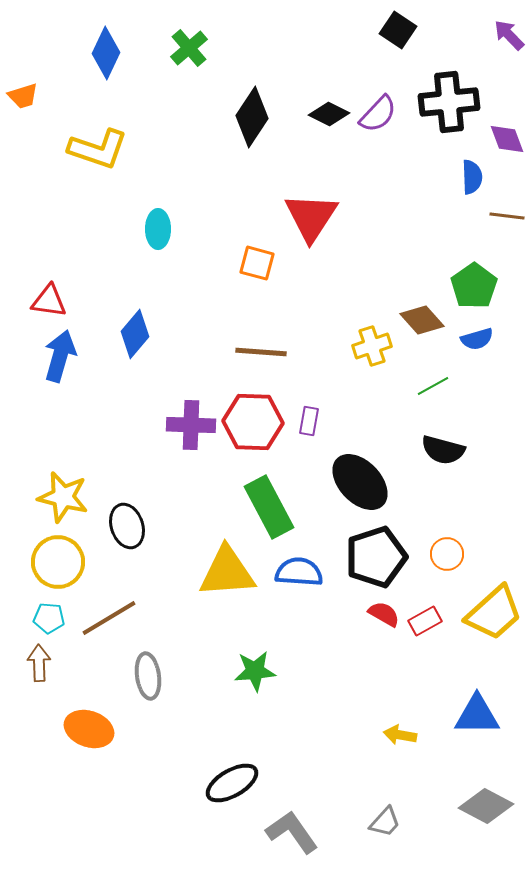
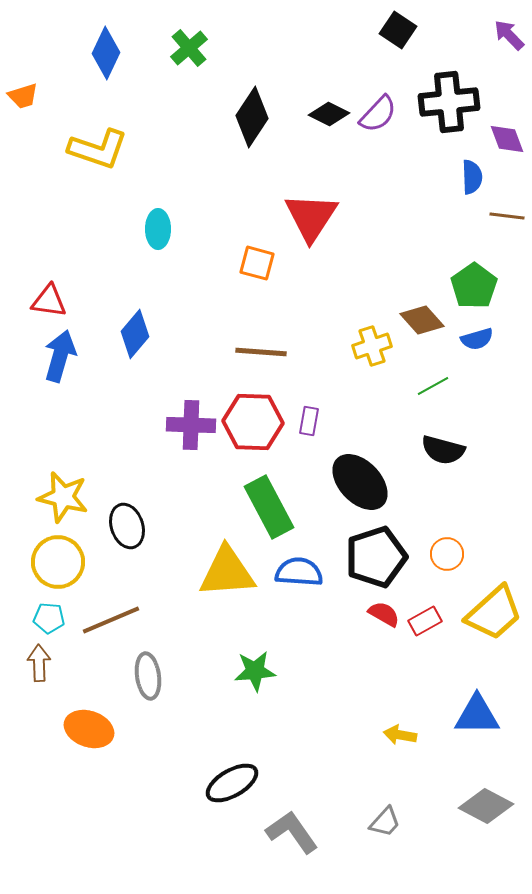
brown line at (109, 618): moved 2 px right, 2 px down; rotated 8 degrees clockwise
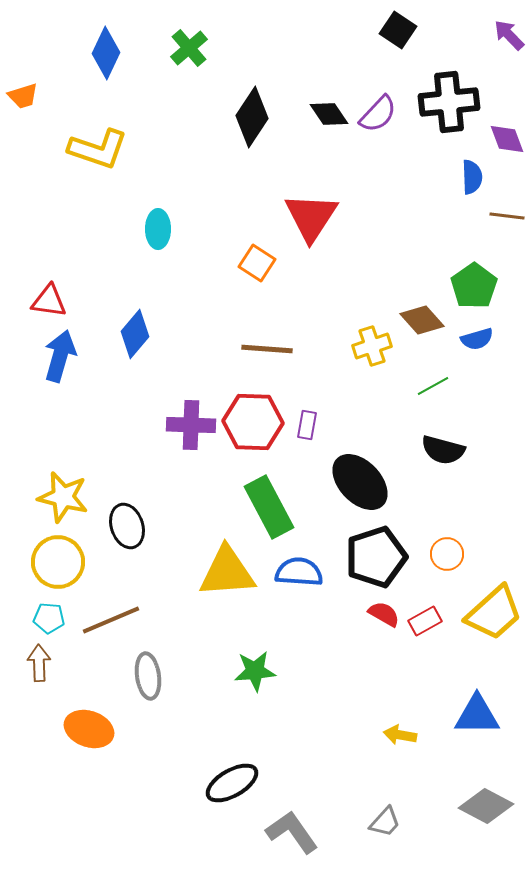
black diamond at (329, 114): rotated 30 degrees clockwise
orange square at (257, 263): rotated 18 degrees clockwise
brown line at (261, 352): moved 6 px right, 3 px up
purple rectangle at (309, 421): moved 2 px left, 4 px down
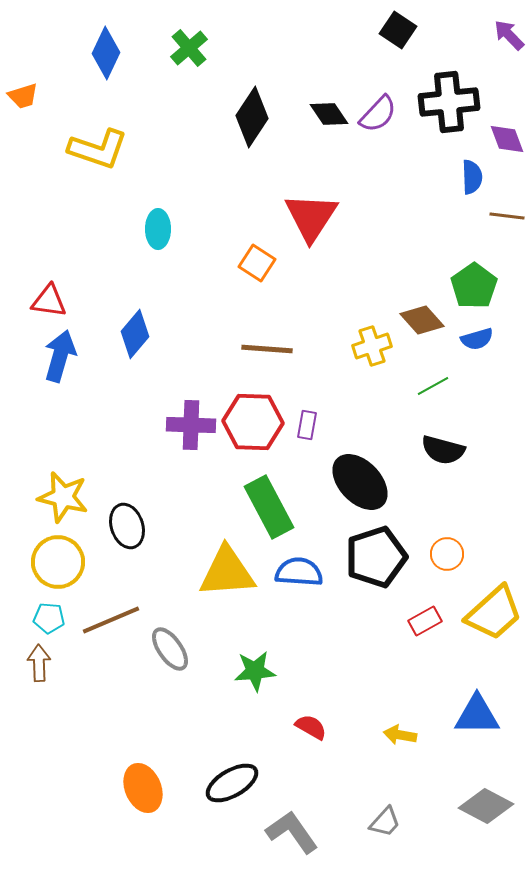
red semicircle at (384, 614): moved 73 px left, 113 px down
gray ellipse at (148, 676): moved 22 px right, 27 px up; rotated 27 degrees counterclockwise
orange ellipse at (89, 729): moved 54 px right, 59 px down; rotated 48 degrees clockwise
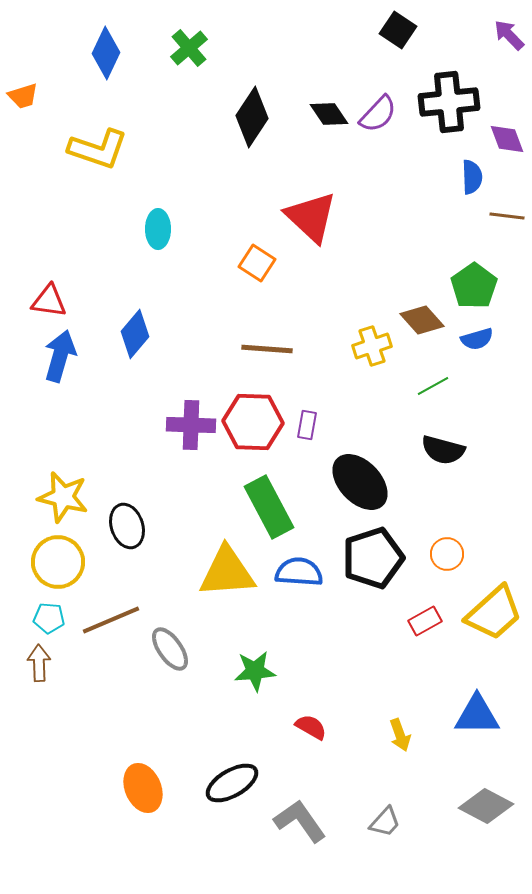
red triangle at (311, 217): rotated 20 degrees counterclockwise
black pentagon at (376, 557): moved 3 px left, 1 px down
yellow arrow at (400, 735): rotated 120 degrees counterclockwise
gray L-shape at (292, 832): moved 8 px right, 11 px up
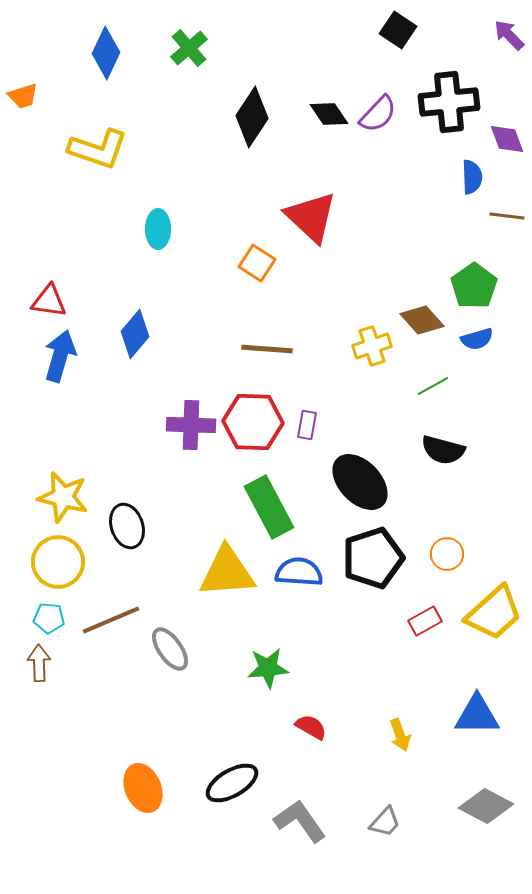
green star at (255, 671): moved 13 px right, 3 px up
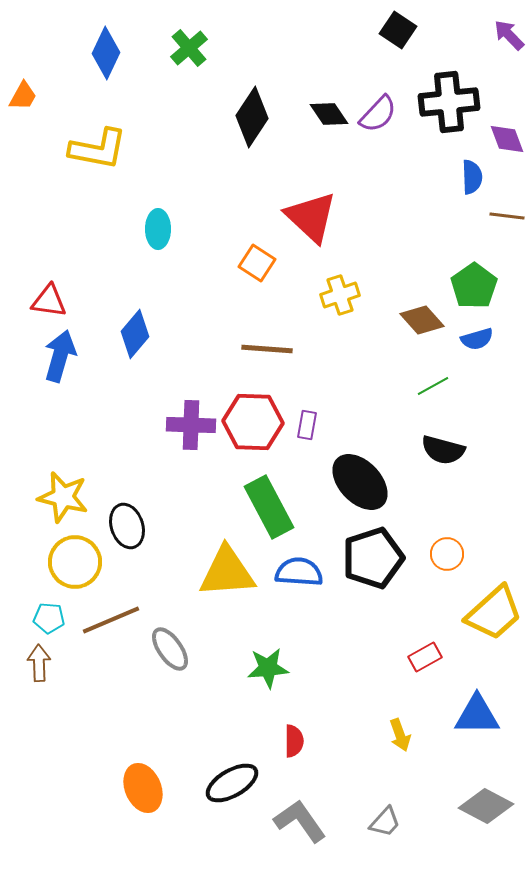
orange trapezoid at (23, 96): rotated 44 degrees counterclockwise
yellow L-shape at (98, 149): rotated 8 degrees counterclockwise
yellow cross at (372, 346): moved 32 px left, 51 px up
yellow circle at (58, 562): moved 17 px right
red rectangle at (425, 621): moved 36 px down
red semicircle at (311, 727): moved 17 px left, 14 px down; rotated 60 degrees clockwise
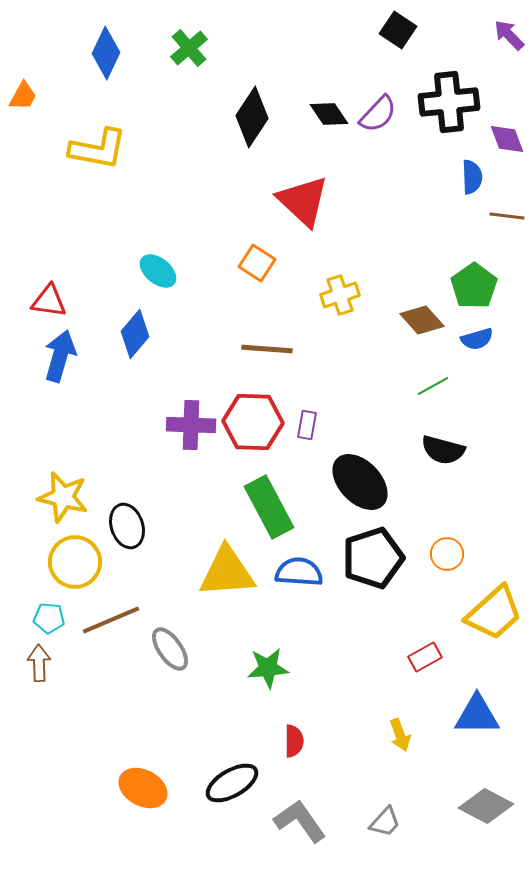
red triangle at (311, 217): moved 8 px left, 16 px up
cyan ellipse at (158, 229): moved 42 px down; rotated 51 degrees counterclockwise
orange ellipse at (143, 788): rotated 39 degrees counterclockwise
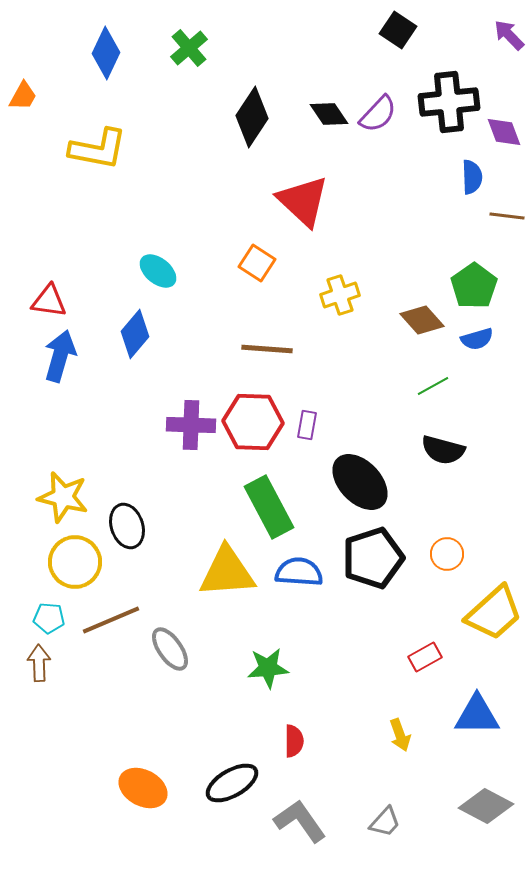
purple diamond at (507, 139): moved 3 px left, 7 px up
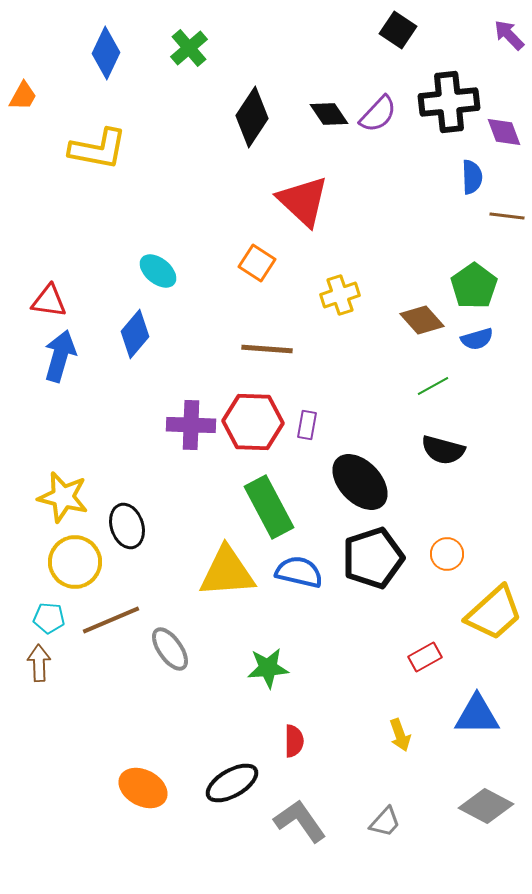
blue semicircle at (299, 572): rotated 9 degrees clockwise
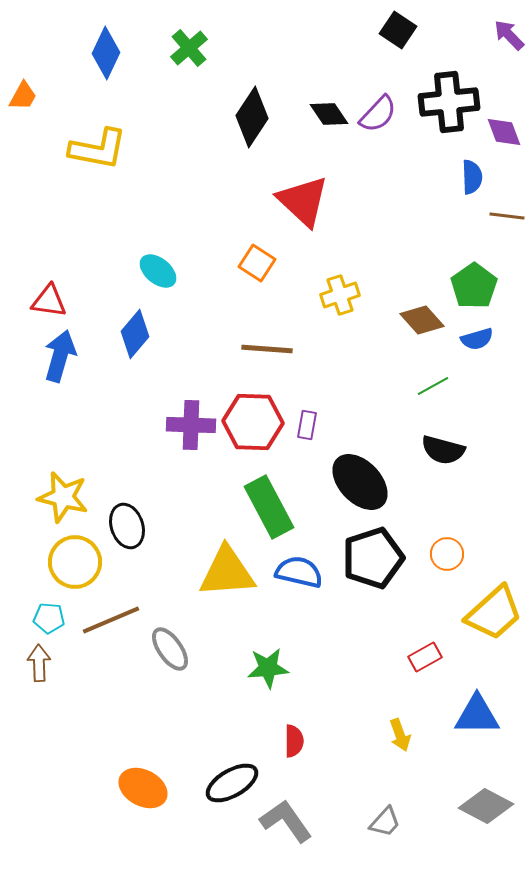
gray L-shape at (300, 821): moved 14 px left
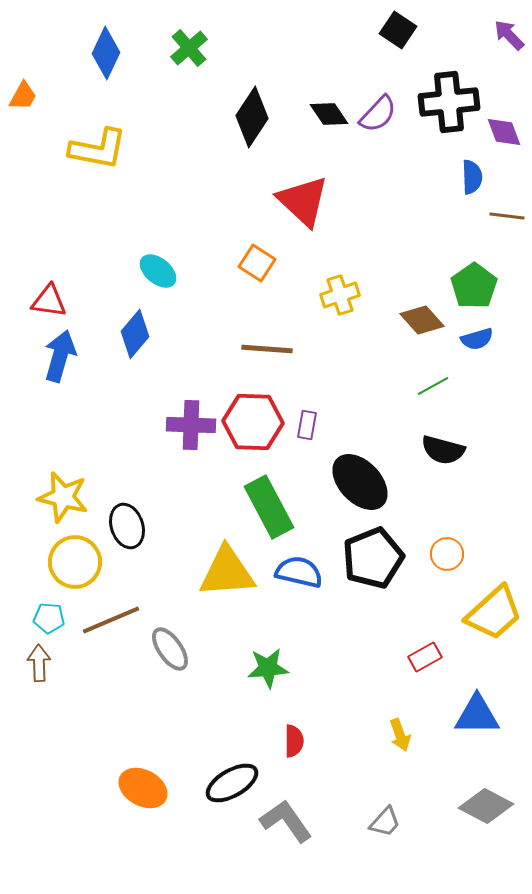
black pentagon at (373, 558): rotated 4 degrees counterclockwise
